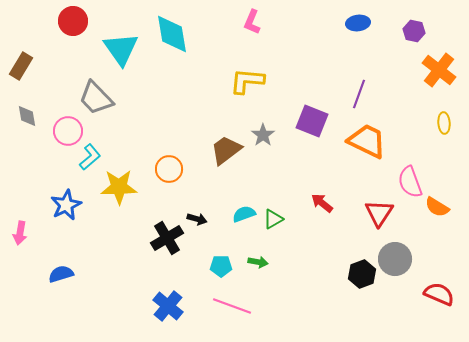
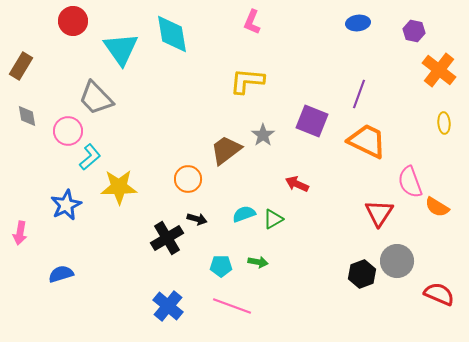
orange circle: moved 19 px right, 10 px down
red arrow: moved 25 px left, 19 px up; rotated 15 degrees counterclockwise
gray circle: moved 2 px right, 2 px down
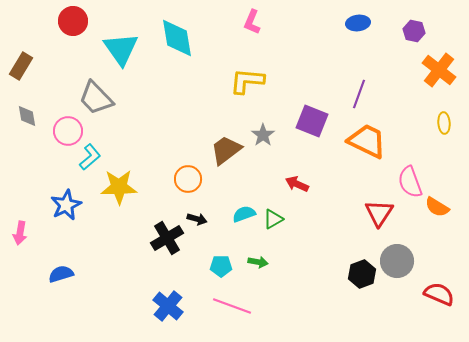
cyan diamond: moved 5 px right, 4 px down
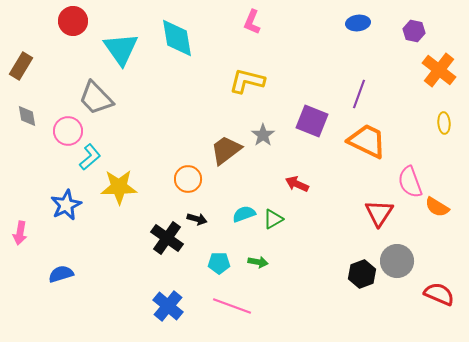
yellow L-shape: rotated 9 degrees clockwise
black cross: rotated 24 degrees counterclockwise
cyan pentagon: moved 2 px left, 3 px up
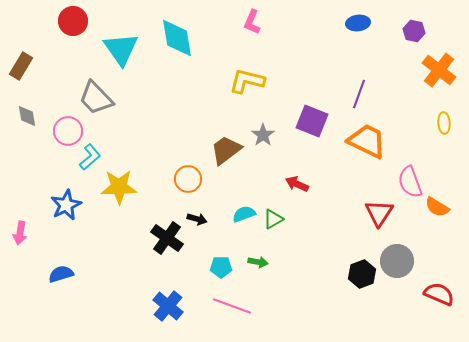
cyan pentagon: moved 2 px right, 4 px down
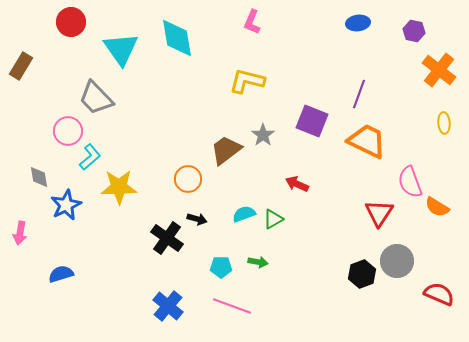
red circle: moved 2 px left, 1 px down
gray diamond: moved 12 px right, 61 px down
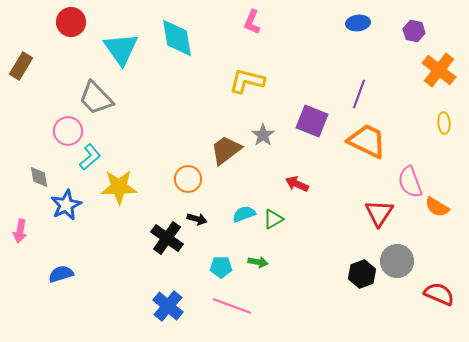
pink arrow: moved 2 px up
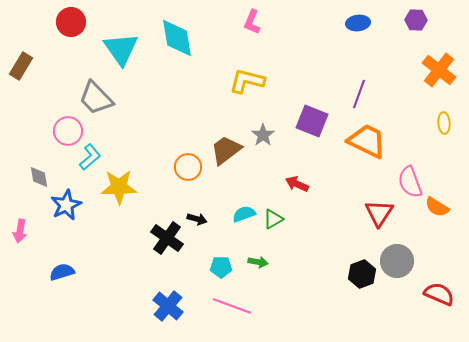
purple hexagon: moved 2 px right, 11 px up; rotated 10 degrees counterclockwise
orange circle: moved 12 px up
blue semicircle: moved 1 px right, 2 px up
